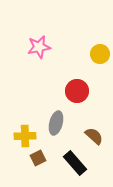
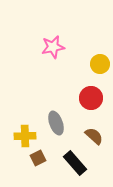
pink star: moved 14 px right
yellow circle: moved 10 px down
red circle: moved 14 px right, 7 px down
gray ellipse: rotated 35 degrees counterclockwise
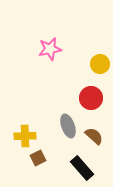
pink star: moved 3 px left, 2 px down
gray ellipse: moved 12 px right, 3 px down
black rectangle: moved 7 px right, 5 px down
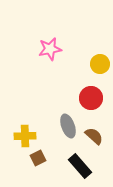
black rectangle: moved 2 px left, 2 px up
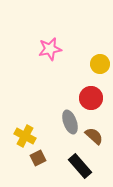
gray ellipse: moved 2 px right, 4 px up
yellow cross: rotated 30 degrees clockwise
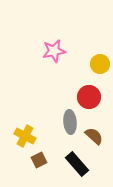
pink star: moved 4 px right, 2 px down
red circle: moved 2 px left, 1 px up
gray ellipse: rotated 15 degrees clockwise
brown square: moved 1 px right, 2 px down
black rectangle: moved 3 px left, 2 px up
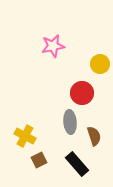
pink star: moved 1 px left, 5 px up
red circle: moved 7 px left, 4 px up
brown semicircle: rotated 30 degrees clockwise
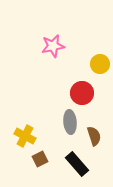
brown square: moved 1 px right, 1 px up
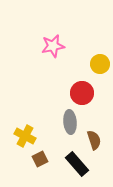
brown semicircle: moved 4 px down
